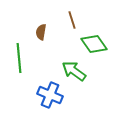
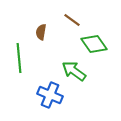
brown line: rotated 36 degrees counterclockwise
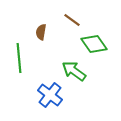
blue cross: rotated 15 degrees clockwise
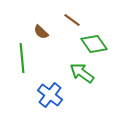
brown semicircle: rotated 56 degrees counterclockwise
green line: moved 3 px right
green arrow: moved 8 px right, 2 px down
